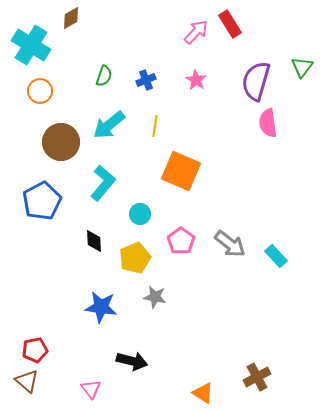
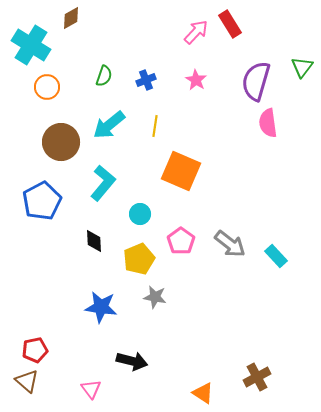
orange circle: moved 7 px right, 4 px up
yellow pentagon: moved 4 px right, 1 px down
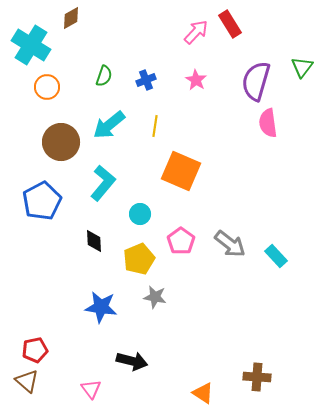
brown cross: rotated 32 degrees clockwise
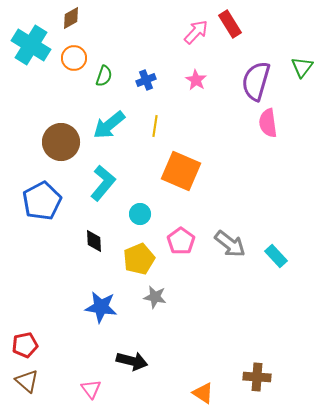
orange circle: moved 27 px right, 29 px up
red pentagon: moved 10 px left, 5 px up
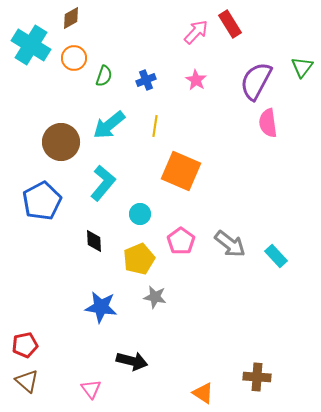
purple semicircle: rotated 12 degrees clockwise
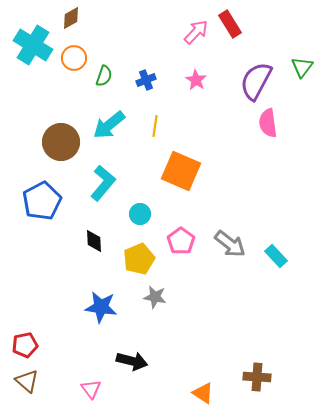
cyan cross: moved 2 px right
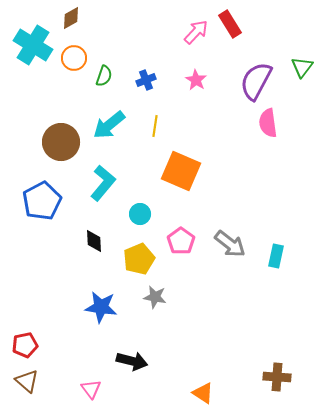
cyan rectangle: rotated 55 degrees clockwise
brown cross: moved 20 px right
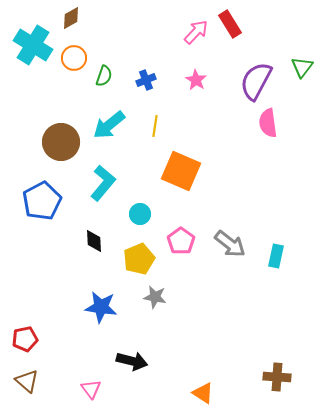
red pentagon: moved 6 px up
